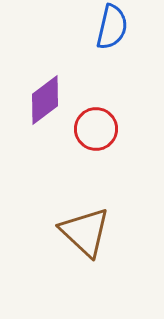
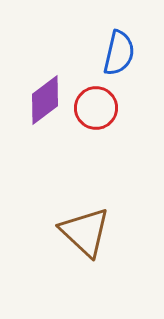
blue semicircle: moved 7 px right, 26 px down
red circle: moved 21 px up
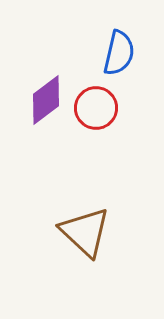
purple diamond: moved 1 px right
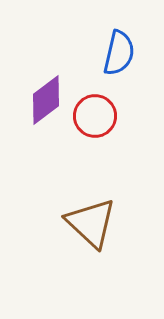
red circle: moved 1 px left, 8 px down
brown triangle: moved 6 px right, 9 px up
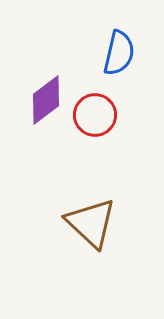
red circle: moved 1 px up
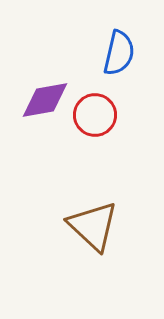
purple diamond: moved 1 px left; rotated 27 degrees clockwise
brown triangle: moved 2 px right, 3 px down
